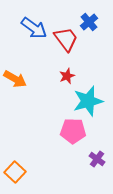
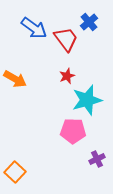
cyan star: moved 1 px left, 1 px up
purple cross: rotated 28 degrees clockwise
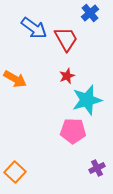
blue cross: moved 1 px right, 9 px up
red trapezoid: rotated 8 degrees clockwise
purple cross: moved 9 px down
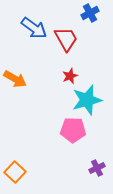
blue cross: rotated 12 degrees clockwise
red star: moved 3 px right
pink pentagon: moved 1 px up
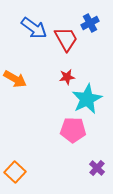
blue cross: moved 10 px down
red star: moved 3 px left, 1 px down; rotated 14 degrees clockwise
cyan star: moved 1 px up; rotated 12 degrees counterclockwise
purple cross: rotated 21 degrees counterclockwise
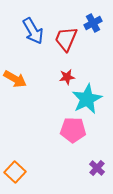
blue cross: moved 3 px right
blue arrow: moved 1 px left, 3 px down; rotated 24 degrees clockwise
red trapezoid: rotated 128 degrees counterclockwise
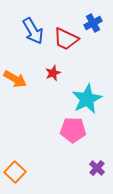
red trapezoid: rotated 88 degrees counterclockwise
red star: moved 14 px left, 4 px up; rotated 14 degrees counterclockwise
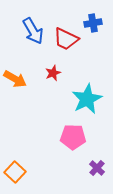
blue cross: rotated 18 degrees clockwise
pink pentagon: moved 7 px down
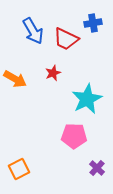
pink pentagon: moved 1 px right, 1 px up
orange square: moved 4 px right, 3 px up; rotated 20 degrees clockwise
